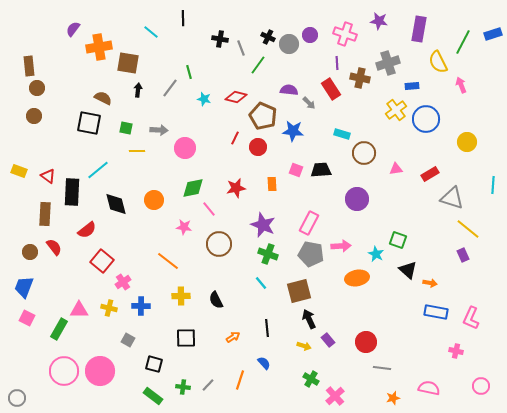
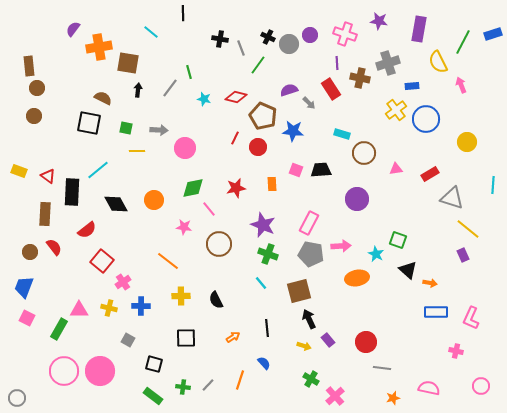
black line at (183, 18): moved 5 px up
purple semicircle at (289, 90): rotated 24 degrees counterclockwise
black diamond at (116, 204): rotated 15 degrees counterclockwise
blue rectangle at (436, 312): rotated 10 degrees counterclockwise
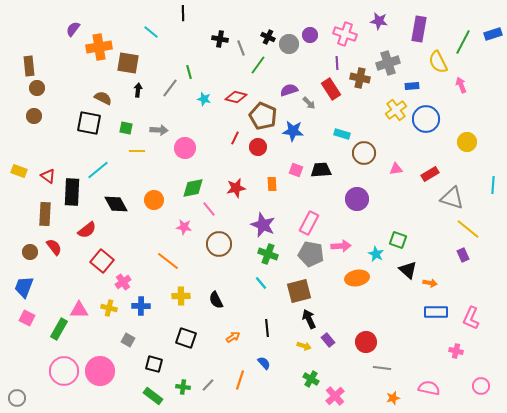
black square at (186, 338): rotated 20 degrees clockwise
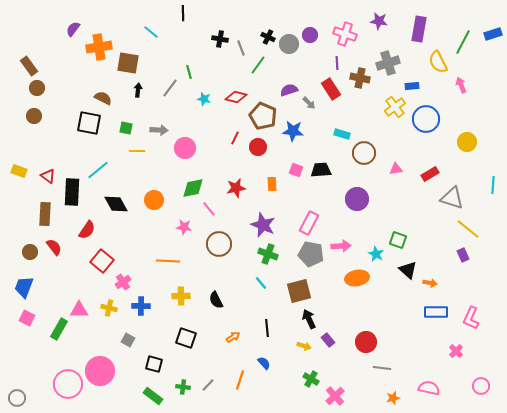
brown rectangle at (29, 66): rotated 30 degrees counterclockwise
yellow cross at (396, 110): moved 1 px left, 3 px up
red semicircle at (87, 230): rotated 18 degrees counterclockwise
orange line at (168, 261): rotated 35 degrees counterclockwise
pink cross at (456, 351): rotated 32 degrees clockwise
pink circle at (64, 371): moved 4 px right, 13 px down
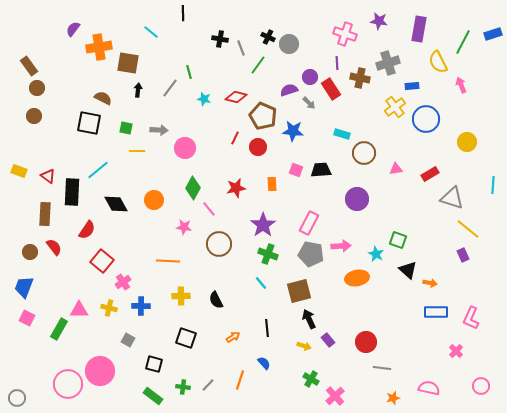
purple circle at (310, 35): moved 42 px down
green diamond at (193, 188): rotated 50 degrees counterclockwise
purple star at (263, 225): rotated 15 degrees clockwise
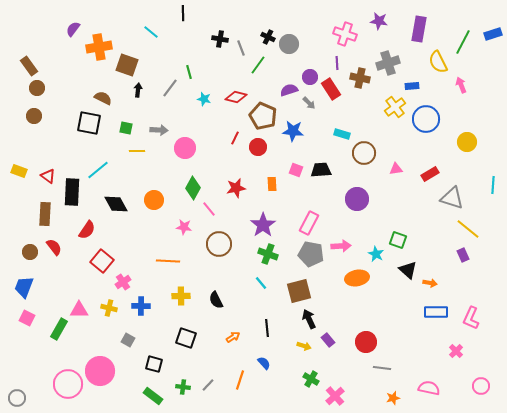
brown square at (128, 63): moved 1 px left, 2 px down; rotated 10 degrees clockwise
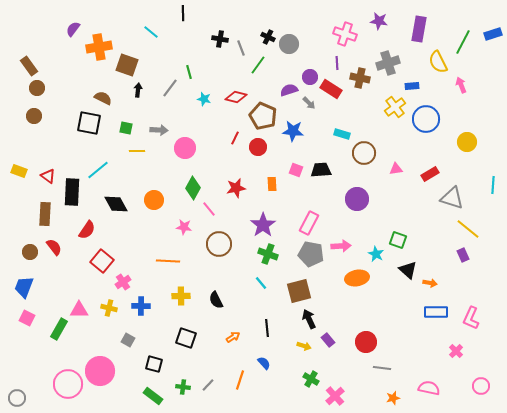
red rectangle at (331, 89): rotated 25 degrees counterclockwise
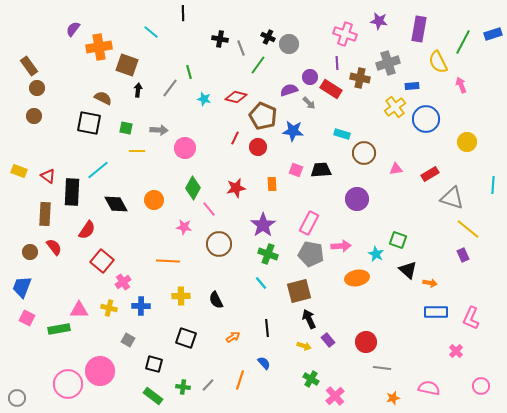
blue trapezoid at (24, 287): moved 2 px left
green rectangle at (59, 329): rotated 50 degrees clockwise
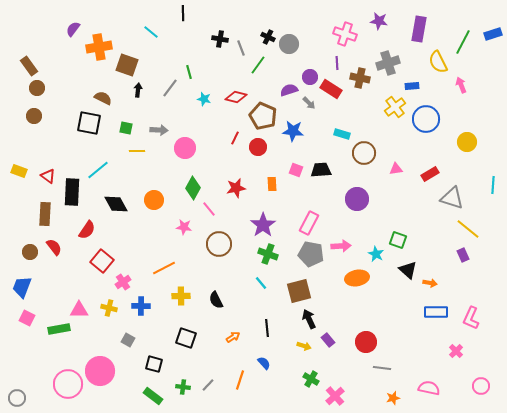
orange line at (168, 261): moved 4 px left, 7 px down; rotated 30 degrees counterclockwise
